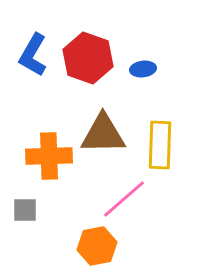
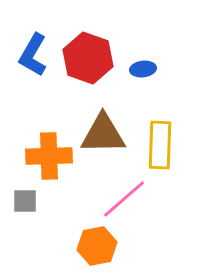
gray square: moved 9 px up
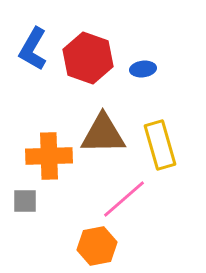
blue L-shape: moved 6 px up
yellow rectangle: rotated 18 degrees counterclockwise
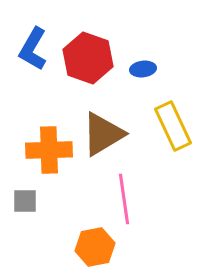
brown triangle: rotated 30 degrees counterclockwise
yellow rectangle: moved 13 px right, 19 px up; rotated 9 degrees counterclockwise
orange cross: moved 6 px up
pink line: rotated 57 degrees counterclockwise
orange hexagon: moved 2 px left, 1 px down
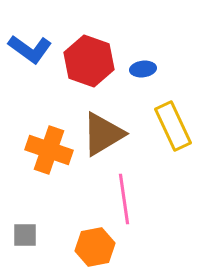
blue L-shape: moved 3 px left; rotated 84 degrees counterclockwise
red hexagon: moved 1 px right, 3 px down
orange cross: rotated 21 degrees clockwise
gray square: moved 34 px down
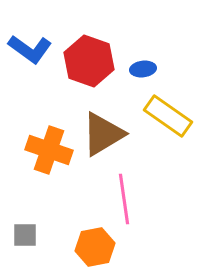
yellow rectangle: moved 5 px left, 10 px up; rotated 30 degrees counterclockwise
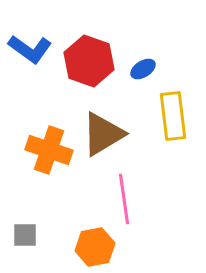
blue ellipse: rotated 25 degrees counterclockwise
yellow rectangle: moved 5 px right; rotated 48 degrees clockwise
